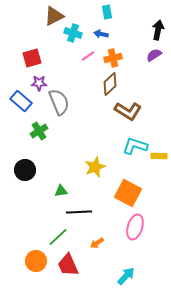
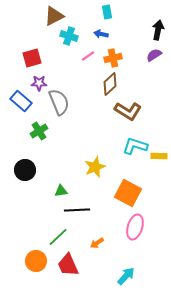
cyan cross: moved 4 px left, 3 px down
black line: moved 2 px left, 2 px up
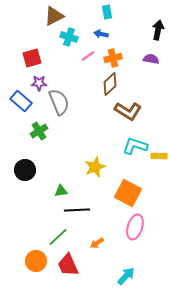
cyan cross: moved 1 px down
purple semicircle: moved 3 px left, 4 px down; rotated 42 degrees clockwise
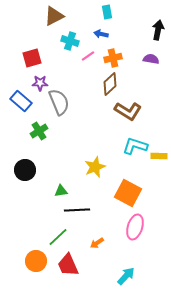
cyan cross: moved 1 px right, 4 px down
purple star: moved 1 px right
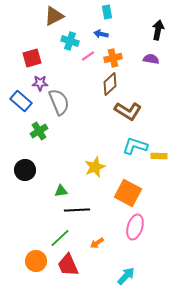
green line: moved 2 px right, 1 px down
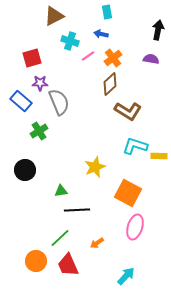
orange cross: rotated 24 degrees counterclockwise
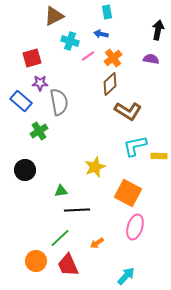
gray semicircle: rotated 12 degrees clockwise
cyan L-shape: rotated 30 degrees counterclockwise
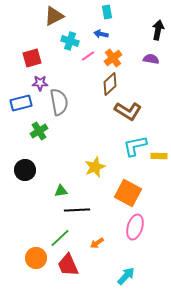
blue rectangle: moved 2 px down; rotated 55 degrees counterclockwise
orange circle: moved 3 px up
